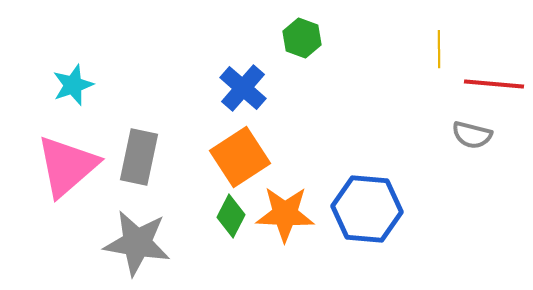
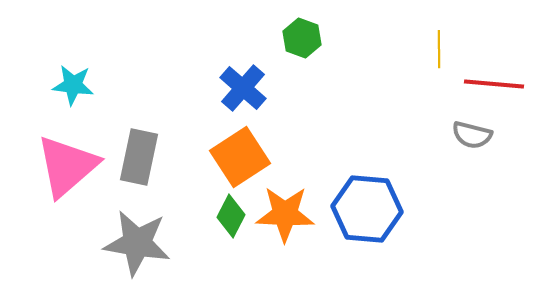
cyan star: rotated 27 degrees clockwise
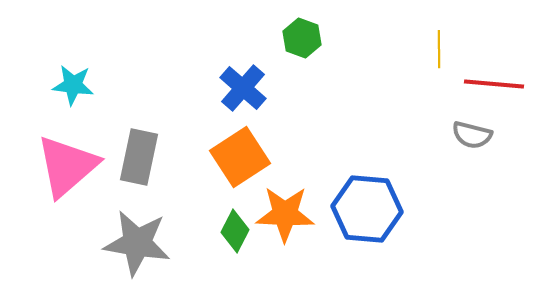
green diamond: moved 4 px right, 15 px down
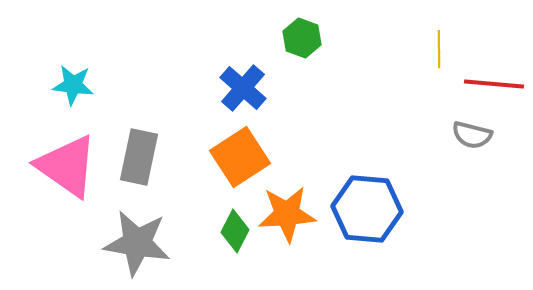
pink triangle: rotated 44 degrees counterclockwise
orange star: moved 2 px right; rotated 6 degrees counterclockwise
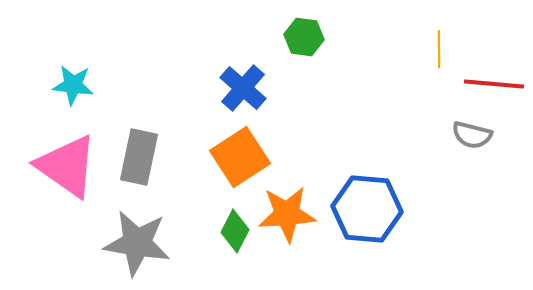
green hexagon: moved 2 px right, 1 px up; rotated 12 degrees counterclockwise
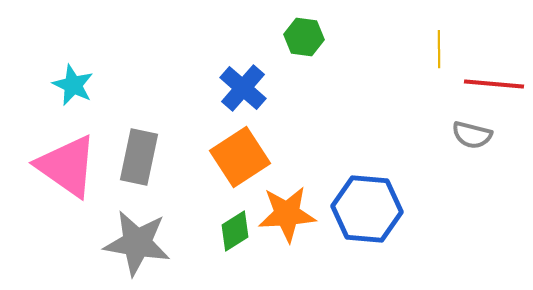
cyan star: rotated 18 degrees clockwise
green diamond: rotated 30 degrees clockwise
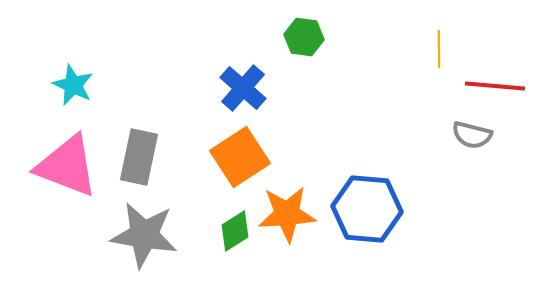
red line: moved 1 px right, 2 px down
pink triangle: rotated 14 degrees counterclockwise
gray star: moved 7 px right, 8 px up
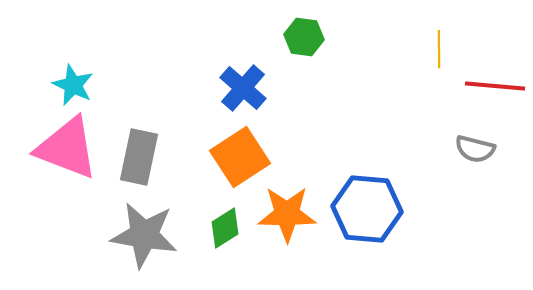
gray semicircle: moved 3 px right, 14 px down
pink triangle: moved 18 px up
orange star: rotated 4 degrees clockwise
green diamond: moved 10 px left, 3 px up
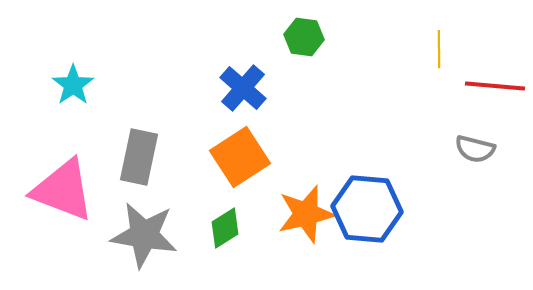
cyan star: rotated 12 degrees clockwise
pink triangle: moved 4 px left, 42 px down
orange star: moved 19 px right; rotated 14 degrees counterclockwise
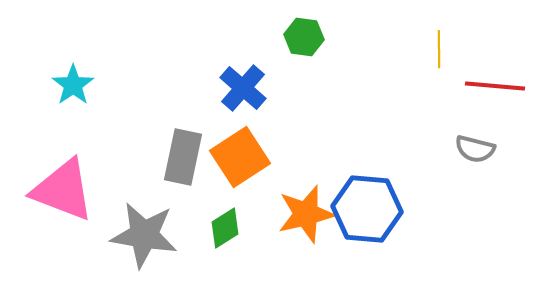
gray rectangle: moved 44 px right
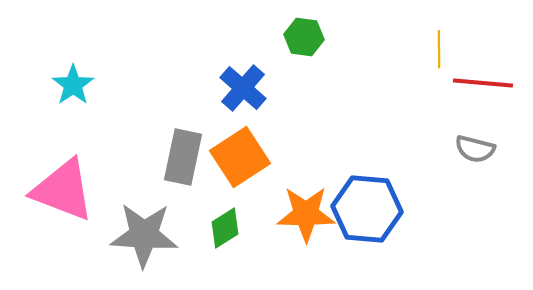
red line: moved 12 px left, 3 px up
orange star: rotated 14 degrees clockwise
gray star: rotated 6 degrees counterclockwise
